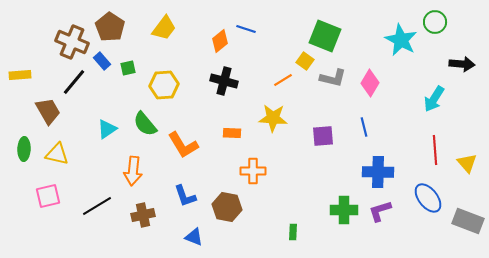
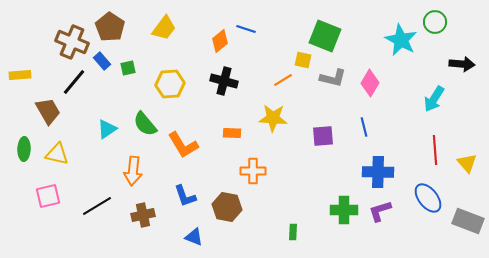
yellow square at (305, 61): moved 2 px left, 1 px up; rotated 24 degrees counterclockwise
yellow hexagon at (164, 85): moved 6 px right, 1 px up
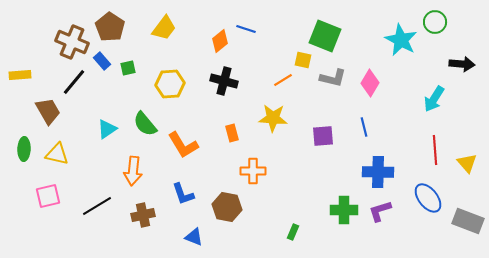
orange rectangle at (232, 133): rotated 72 degrees clockwise
blue L-shape at (185, 196): moved 2 px left, 2 px up
green rectangle at (293, 232): rotated 21 degrees clockwise
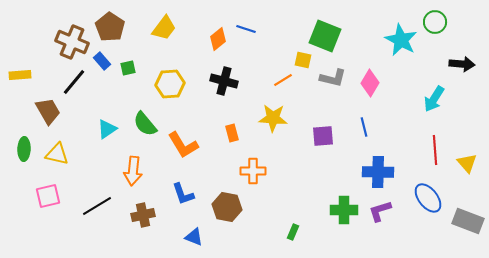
orange diamond at (220, 41): moved 2 px left, 2 px up
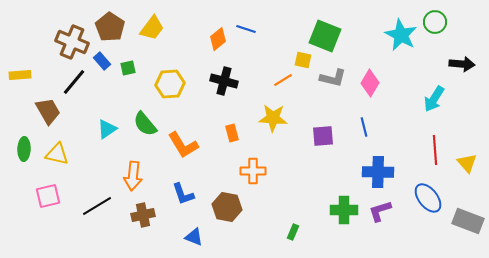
yellow trapezoid at (164, 28): moved 12 px left
cyan star at (401, 40): moved 5 px up
orange arrow at (133, 171): moved 5 px down
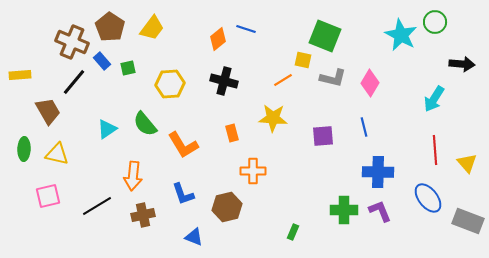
brown hexagon at (227, 207): rotated 24 degrees counterclockwise
purple L-shape at (380, 211): rotated 85 degrees clockwise
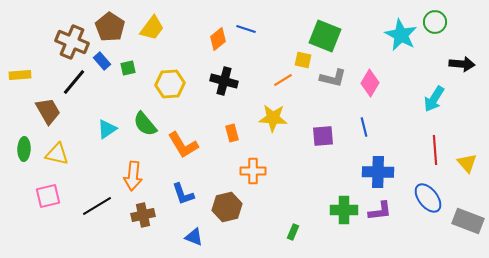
purple L-shape at (380, 211): rotated 105 degrees clockwise
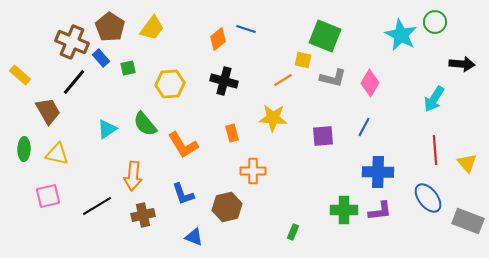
blue rectangle at (102, 61): moved 1 px left, 3 px up
yellow rectangle at (20, 75): rotated 45 degrees clockwise
blue line at (364, 127): rotated 42 degrees clockwise
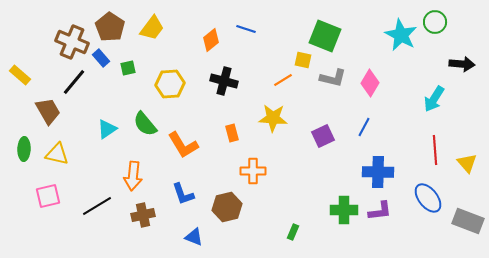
orange diamond at (218, 39): moved 7 px left, 1 px down
purple square at (323, 136): rotated 20 degrees counterclockwise
